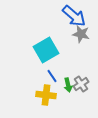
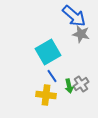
cyan square: moved 2 px right, 2 px down
green arrow: moved 1 px right, 1 px down
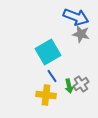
blue arrow: moved 2 px right, 1 px down; rotated 20 degrees counterclockwise
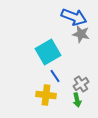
blue arrow: moved 2 px left
blue line: moved 3 px right
green arrow: moved 8 px right, 14 px down
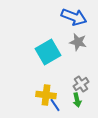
gray star: moved 3 px left, 8 px down
blue line: moved 29 px down
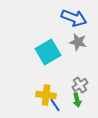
blue arrow: moved 1 px down
gray cross: moved 1 px left, 1 px down
